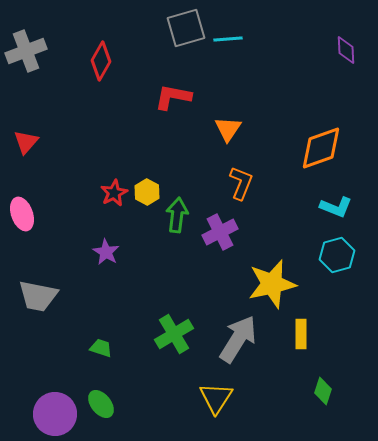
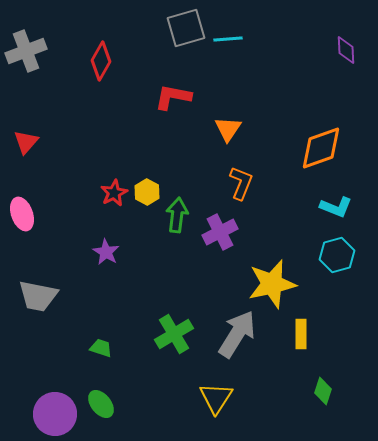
gray arrow: moved 1 px left, 5 px up
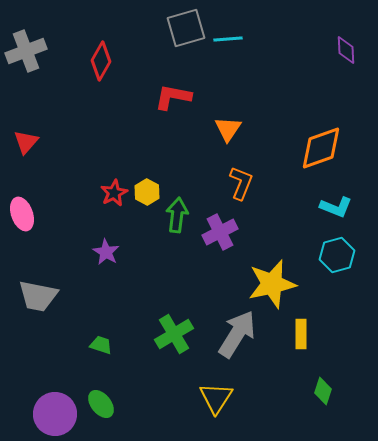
green trapezoid: moved 3 px up
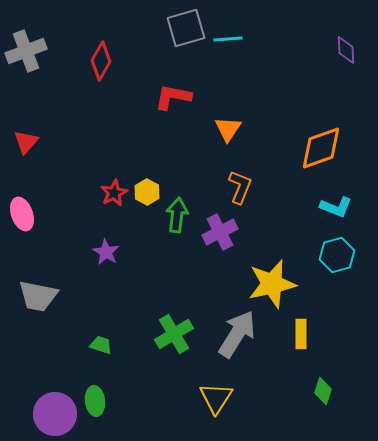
orange L-shape: moved 1 px left, 4 px down
green ellipse: moved 6 px left, 3 px up; rotated 32 degrees clockwise
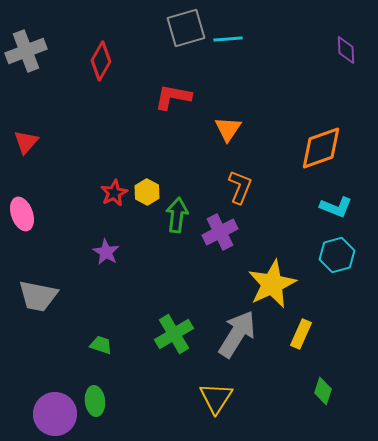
yellow star: rotated 12 degrees counterclockwise
yellow rectangle: rotated 24 degrees clockwise
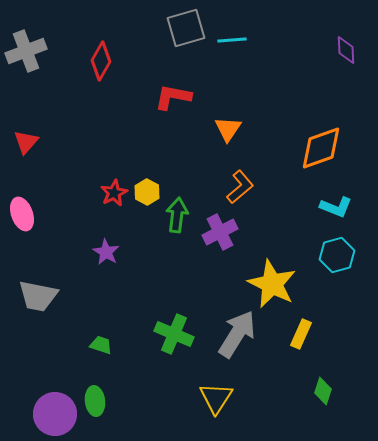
cyan line: moved 4 px right, 1 px down
orange L-shape: rotated 28 degrees clockwise
yellow star: rotated 21 degrees counterclockwise
green cross: rotated 36 degrees counterclockwise
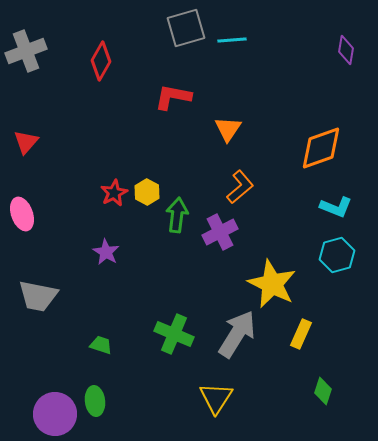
purple diamond: rotated 12 degrees clockwise
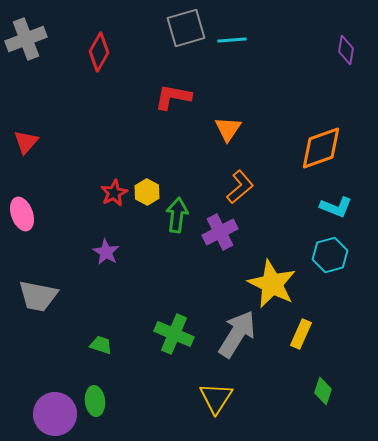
gray cross: moved 12 px up
red diamond: moved 2 px left, 9 px up
cyan hexagon: moved 7 px left
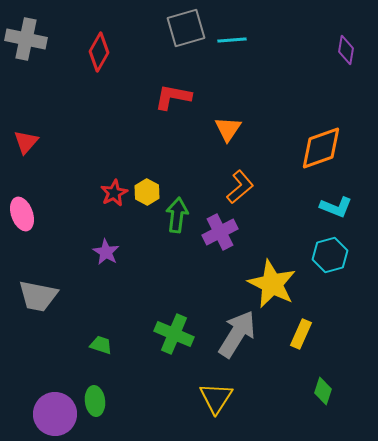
gray cross: rotated 33 degrees clockwise
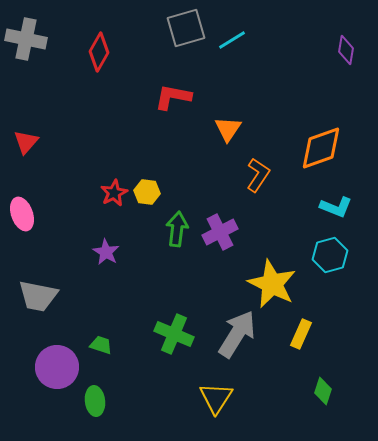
cyan line: rotated 28 degrees counterclockwise
orange L-shape: moved 18 px right, 12 px up; rotated 16 degrees counterclockwise
yellow hexagon: rotated 20 degrees counterclockwise
green arrow: moved 14 px down
purple circle: moved 2 px right, 47 px up
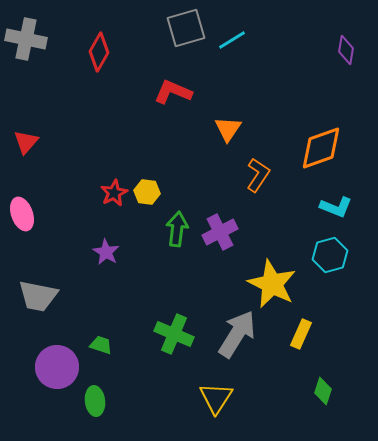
red L-shape: moved 5 px up; rotated 12 degrees clockwise
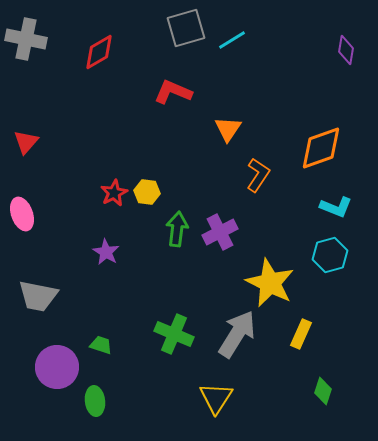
red diamond: rotated 30 degrees clockwise
yellow star: moved 2 px left, 1 px up
